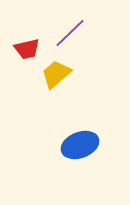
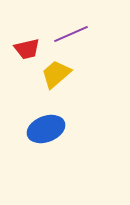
purple line: moved 1 px right, 1 px down; rotated 20 degrees clockwise
blue ellipse: moved 34 px left, 16 px up
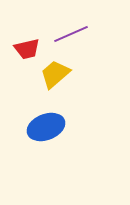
yellow trapezoid: moved 1 px left
blue ellipse: moved 2 px up
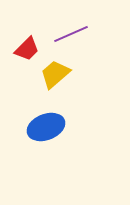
red trapezoid: rotated 32 degrees counterclockwise
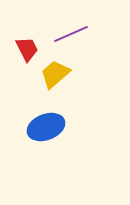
red trapezoid: rotated 72 degrees counterclockwise
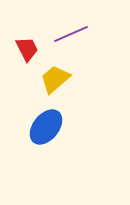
yellow trapezoid: moved 5 px down
blue ellipse: rotated 30 degrees counterclockwise
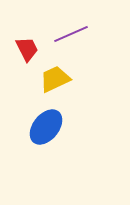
yellow trapezoid: rotated 16 degrees clockwise
